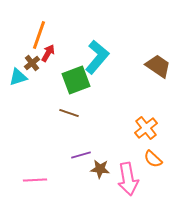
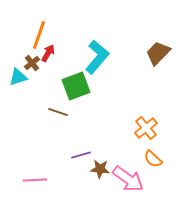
brown trapezoid: moved 13 px up; rotated 80 degrees counterclockwise
green square: moved 6 px down
brown line: moved 11 px left, 1 px up
pink arrow: rotated 44 degrees counterclockwise
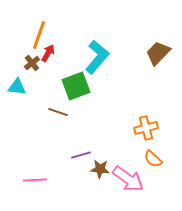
cyan triangle: moved 1 px left, 10 px down; rotated 24 degrees clockwise
orange cross: rotated 25 degrees clockwise
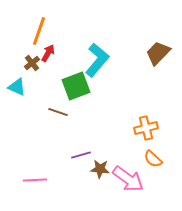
orange line: moved 4 px up
cyan L-shape: moved 3 px down
cyan triangle: rotated 18 degrees clockwise
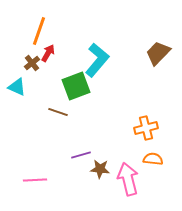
orange semicircle: rotated 144 degrees clockwise
pink arrow: rotated 140 degrees counterclockwise
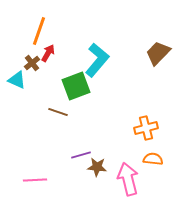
cyan triangle: moved 7 px up
brown star: moved 3 px left, 2 px up
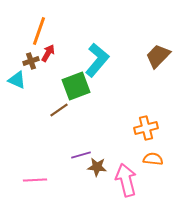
brown trapezoid: moved 3 px down
brown cross: moved 1 px left, 2 px up; rotated 21 degrees clockwise
brown line: moved 1 px right, 2 px up; rotated 54 degrees counterclockwise
pink arrow: moved 2 px left, 1 px down
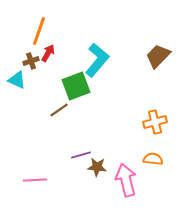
orange cross: moved 9 px right, 6 px up
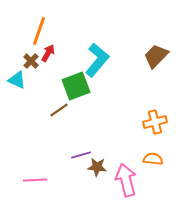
brown trapezoid: moved 2 px left
brown cross: rotated 28 degrees counterclockwise
